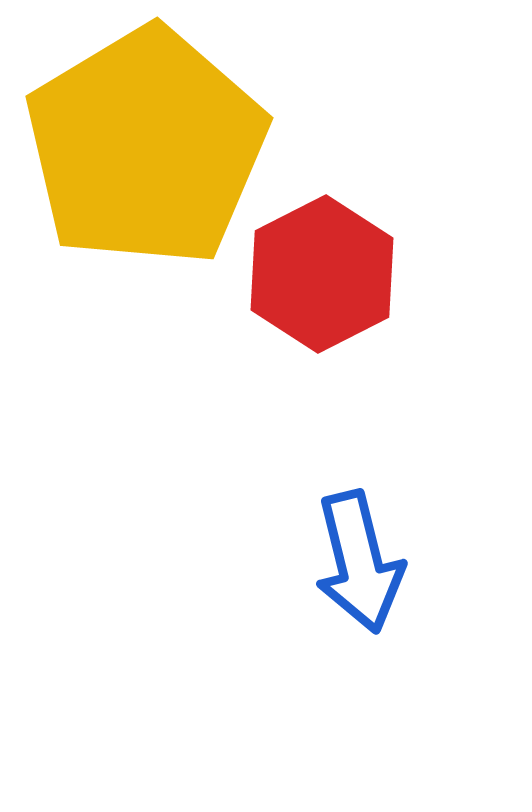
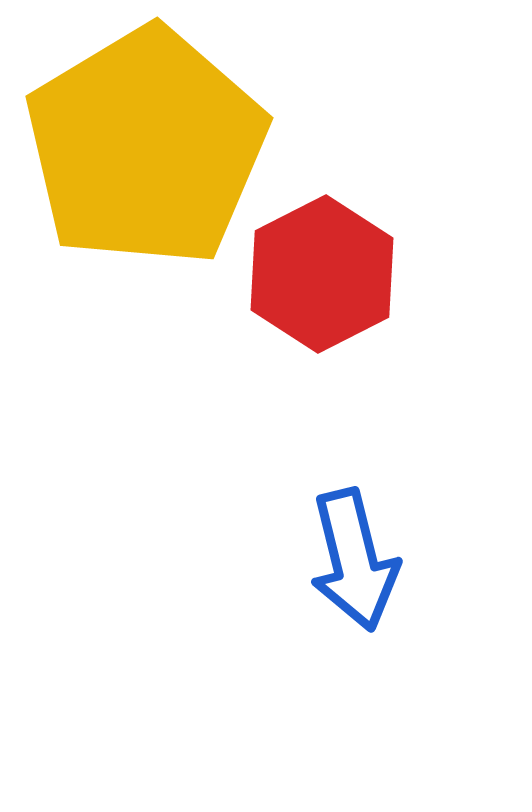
blue arrow: moved 5 px left, 2 px up
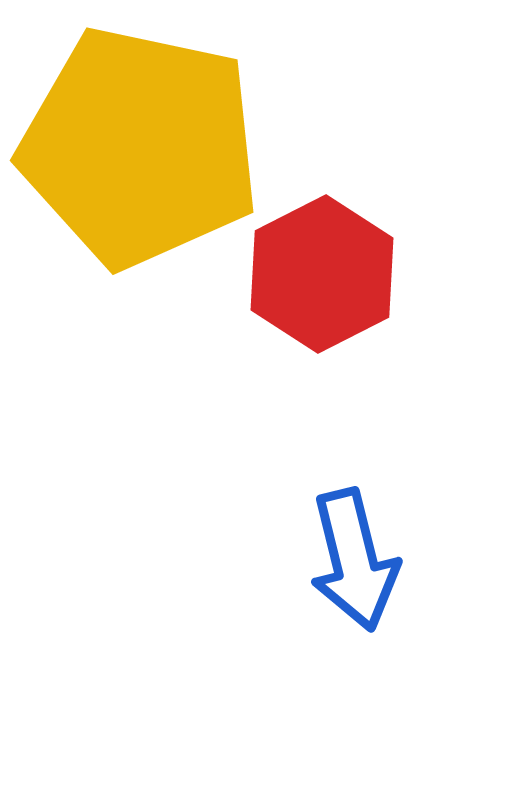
yellow pentagon: moved 6 px left; rotated 29 degrees counterclockwise
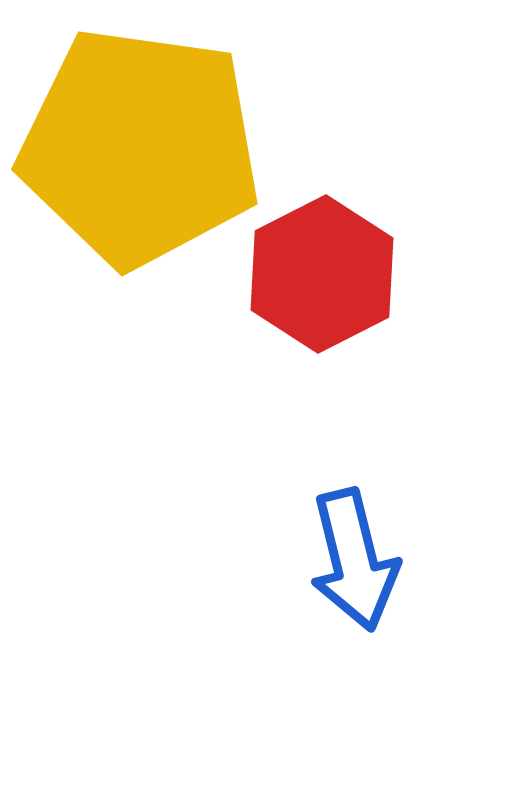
yellow pentagon: rotated 4 degrees counterclockwise
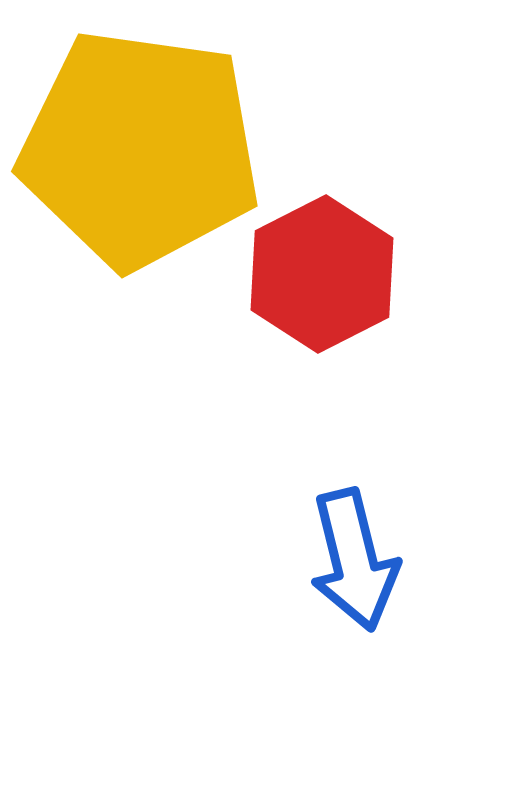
yellow pentagon: moved 2 px down
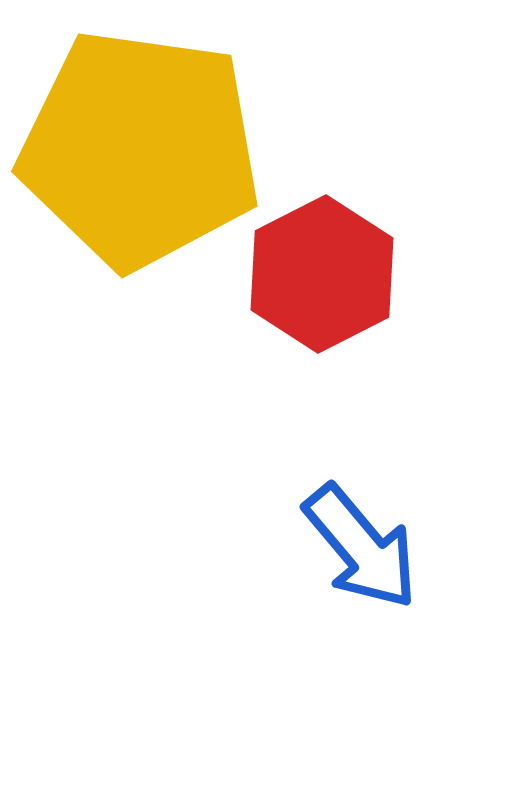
blue arrow: moved 7 px right, 13 px up; rotated 26 degrees counterclockwise
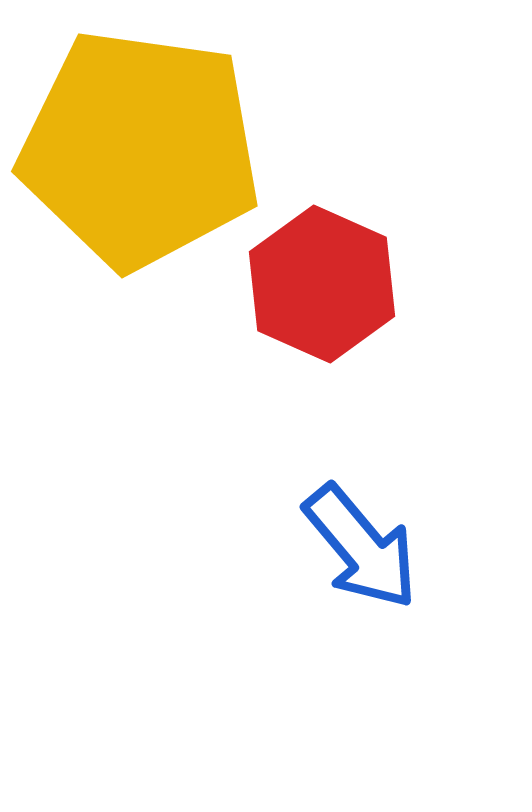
red hexagon: moved 10 px down; rotated 9 degrees counterclockwise
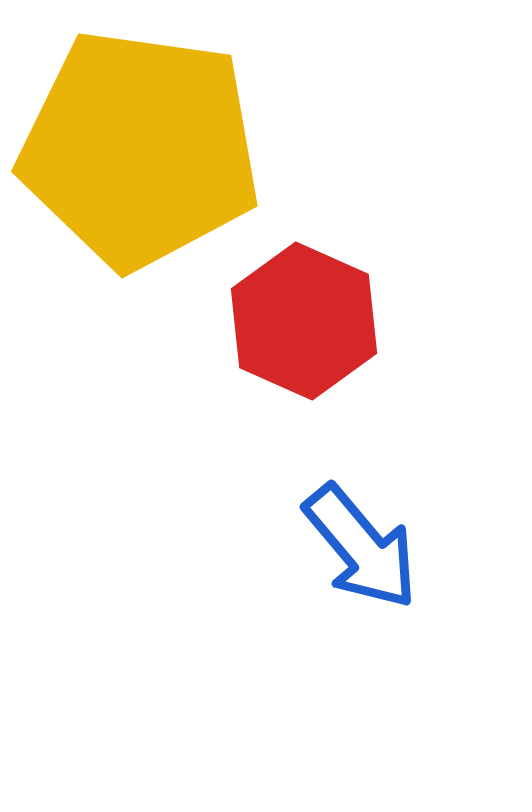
red hexagon: moved 18 px left, 37 px down
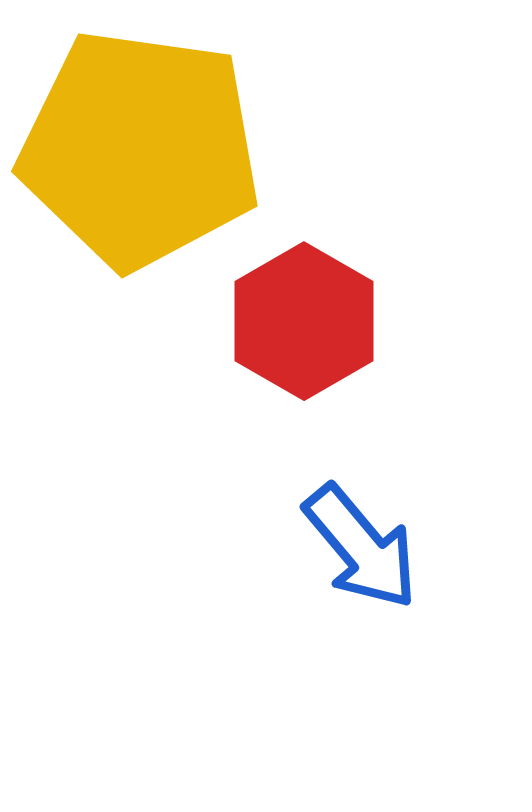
red hexagon: rotated 6 degrees clockwise
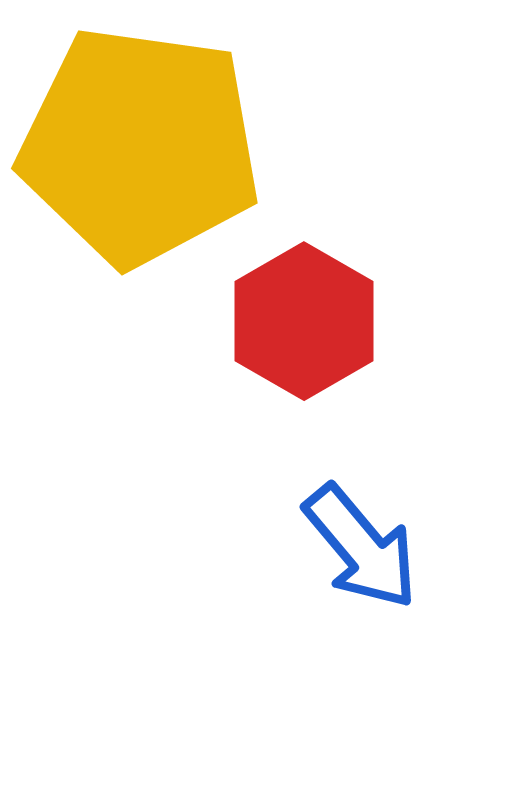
yellow pentagon: moved 3 px up
